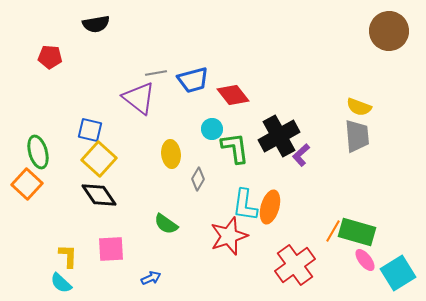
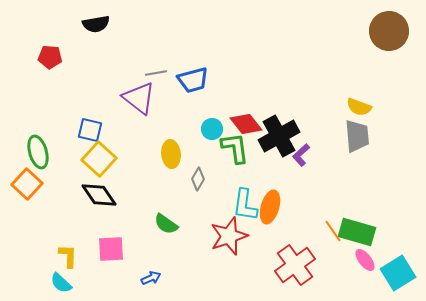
red diamond: moved 13 px right, 29 px down
orange line: rotated 65 degrees counterclockwise
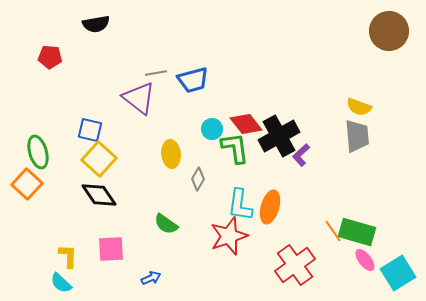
cyan L-shape: moved 5 px left
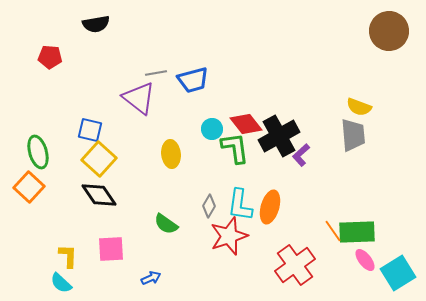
gray trapezoid: moved 4 px left, 1 px up
gray diamond: moved 11 px right, 27 px down
orange square: moved 2 px right, 3 px down
green rectangle: rotated 18 degrees counterclockwise
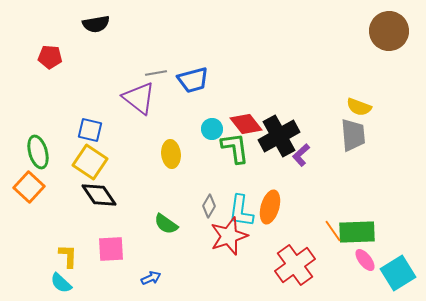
yellow square: moved 9 px left, 3 px down; rotated 8 degrees counterclockwise
cyan L-shape: moved 1 px right, 6 px down
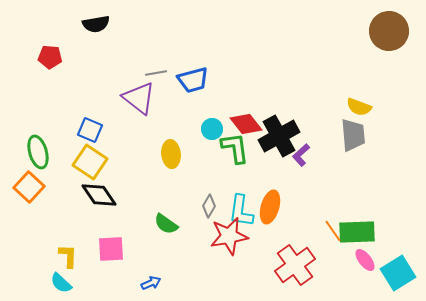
blue square: rotated 10 degrees clockwise
red star: rotated 9 degrees clockwise
blue arrow: moved 5 px down
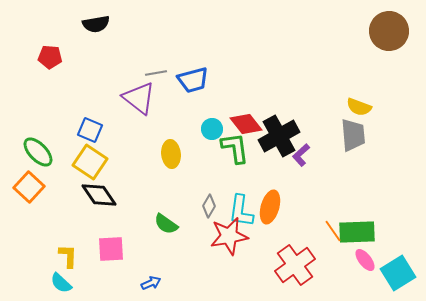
green ellipse: rotated 28 degrees counterclockwise
